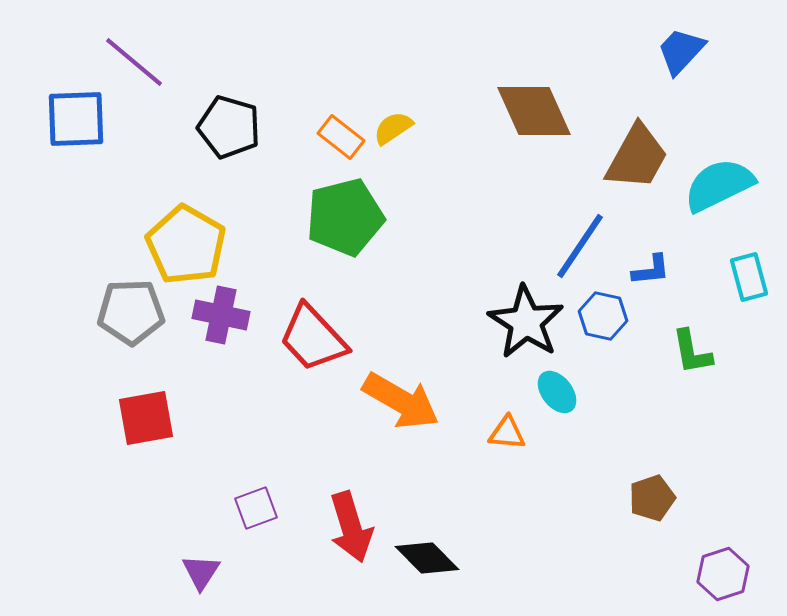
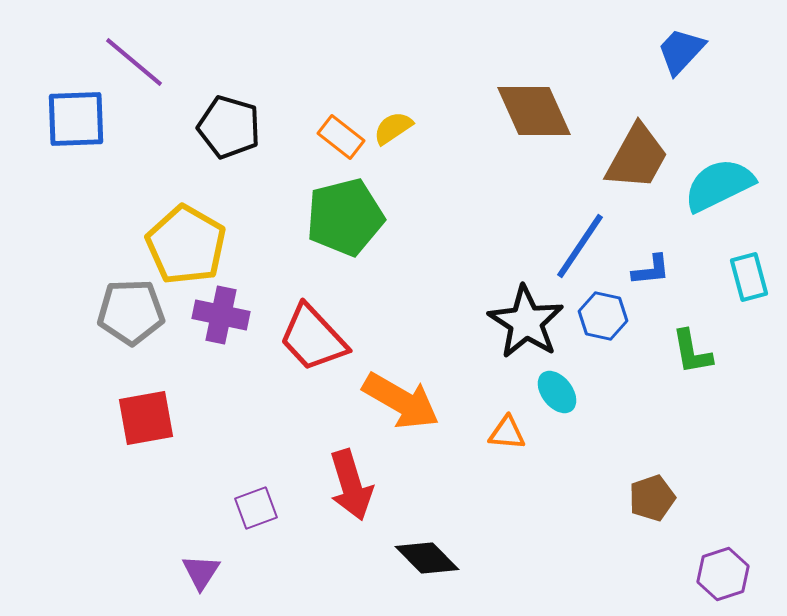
red arrow: moved 42 px up
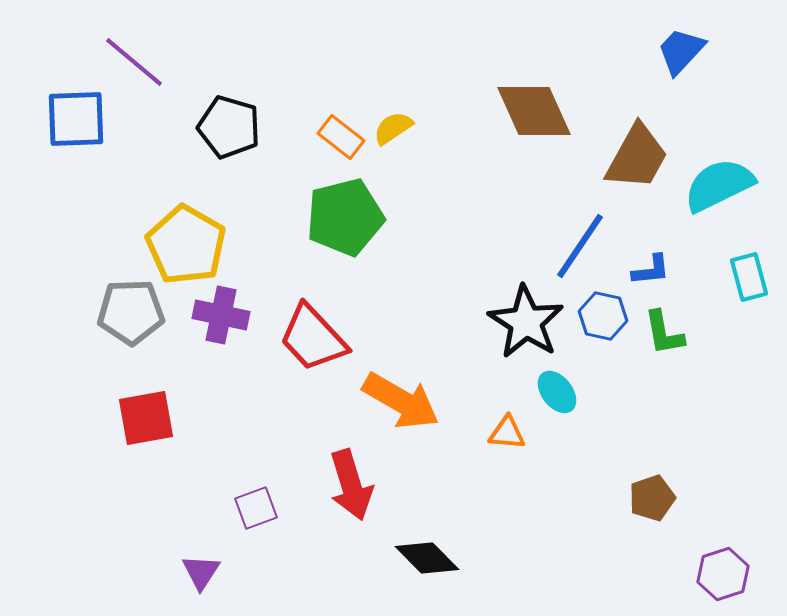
green L-shape: moved 28 px left, 19 px up
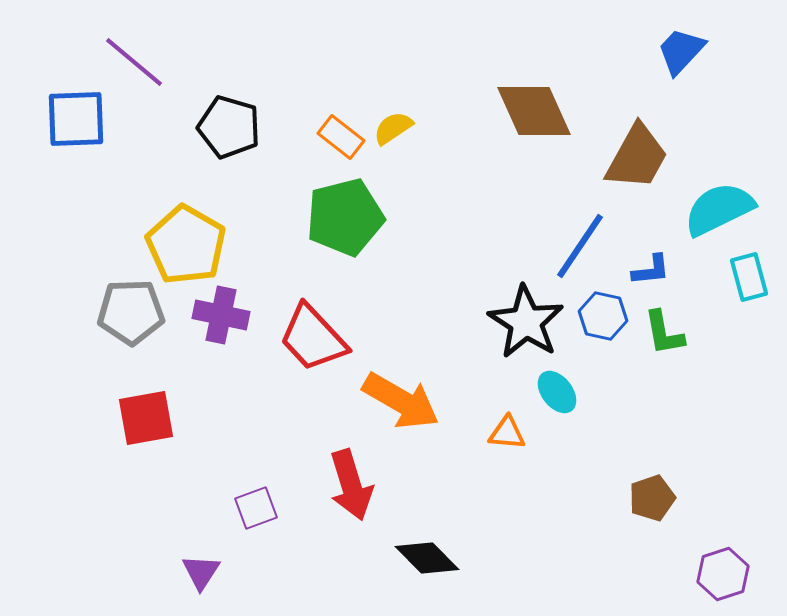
cyan semicircle: moved 24 px down
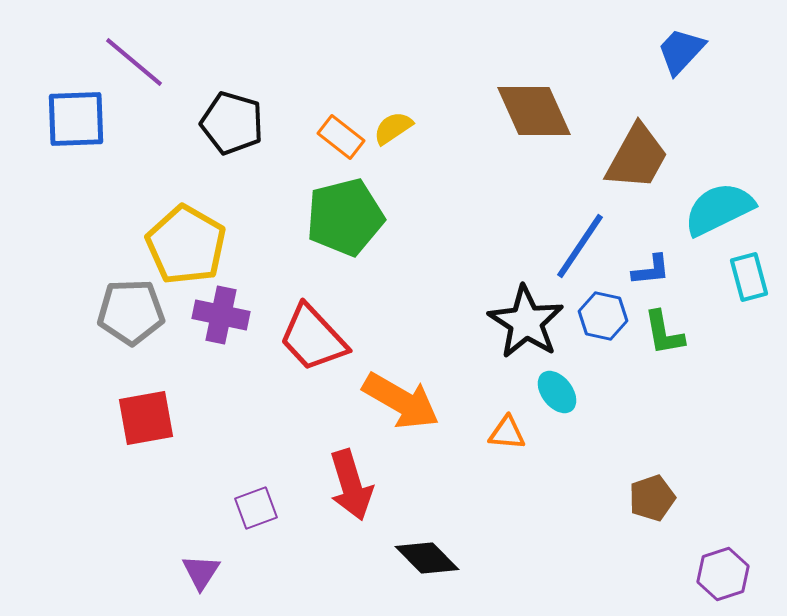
black pentagon: moved 3 px right, 4 px up
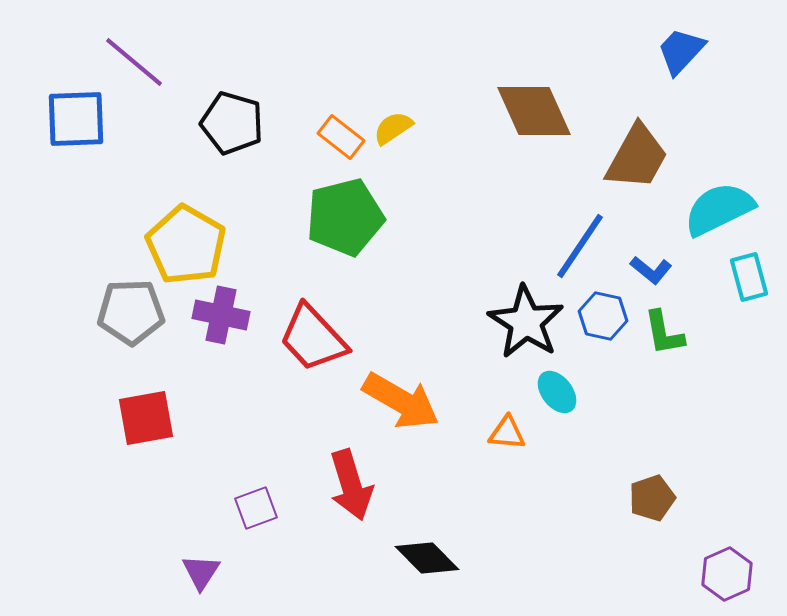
blue L-shape: rotated 45 degrees clockwise
purple hexagon: moved 4 px right; rotated 6 degrees counterclockwise
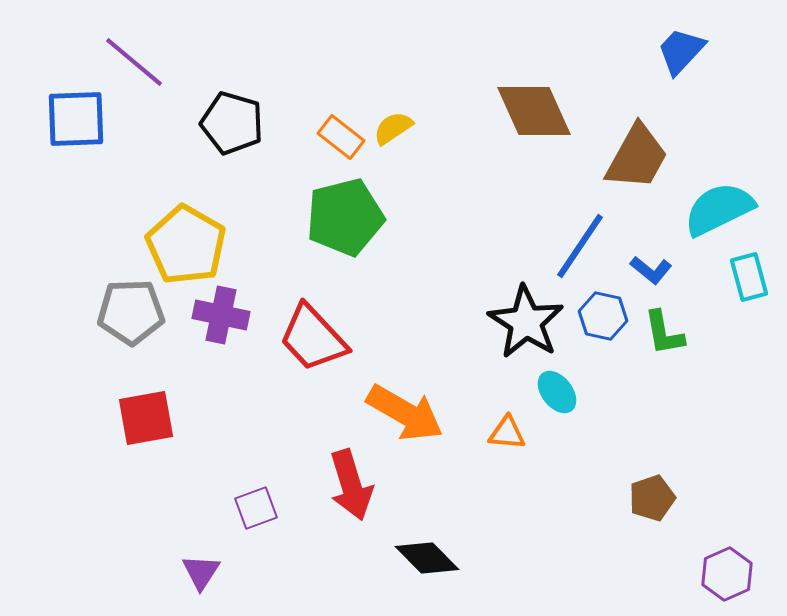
orange arrow: moved 4 px right, 12 px down
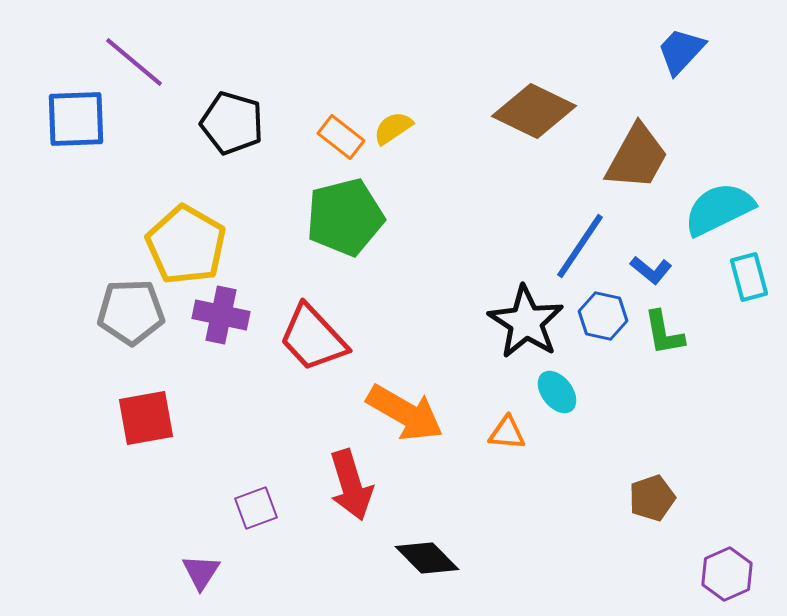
brown diamond: rotated 40 degrees counterclockwise
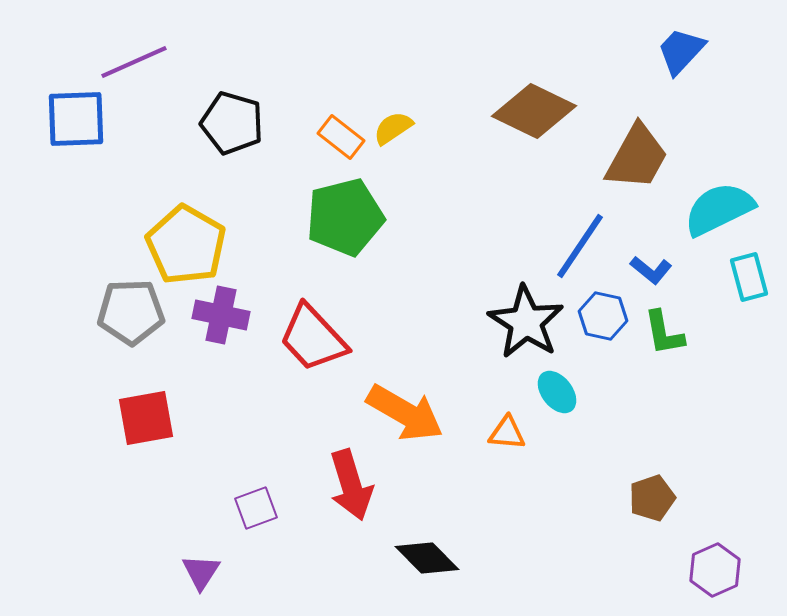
purple line: rotated 64 degrees counterclockwise
purple hexagon: moved 12 px left, 4 px up
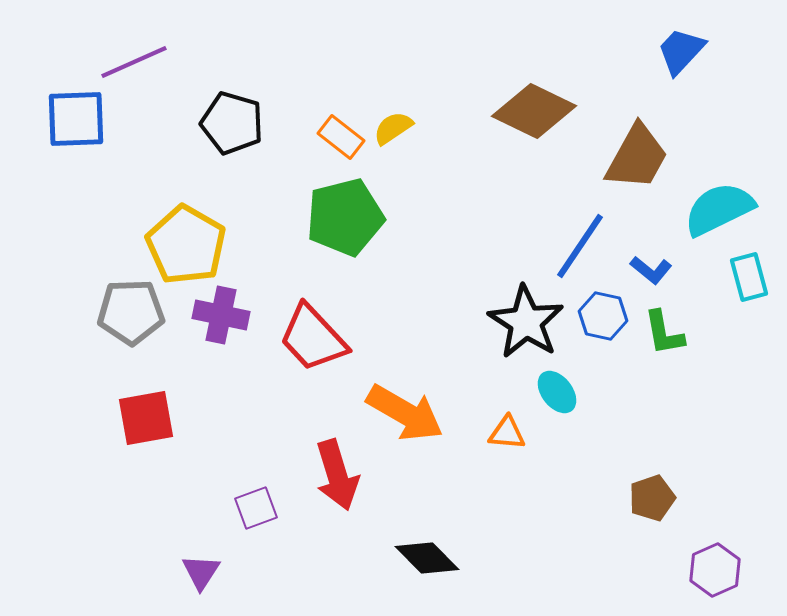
red arrow: moved 14 px left, 10 px up
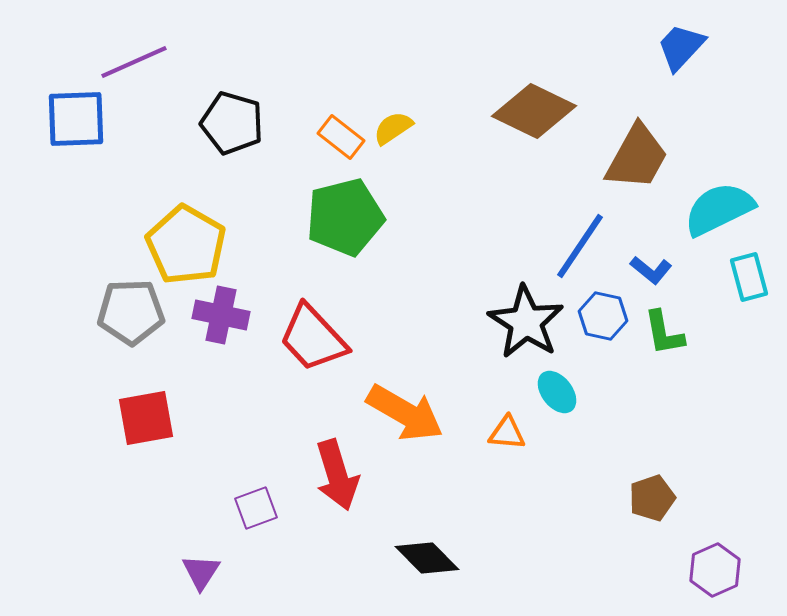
blue trapezoid: moved 4 px up
